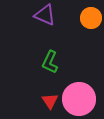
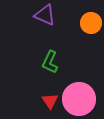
orange circle: moved 5 px down
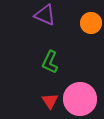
pink circle: moved 1 px right
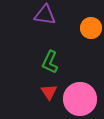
purple triangle: rotated 15 degrees counterclockwise
orange circle: moved 5 px down
red triangle: moved 1 px left, 9 px up
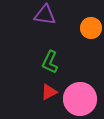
red triangle: rotated 36 degrees clockwise
